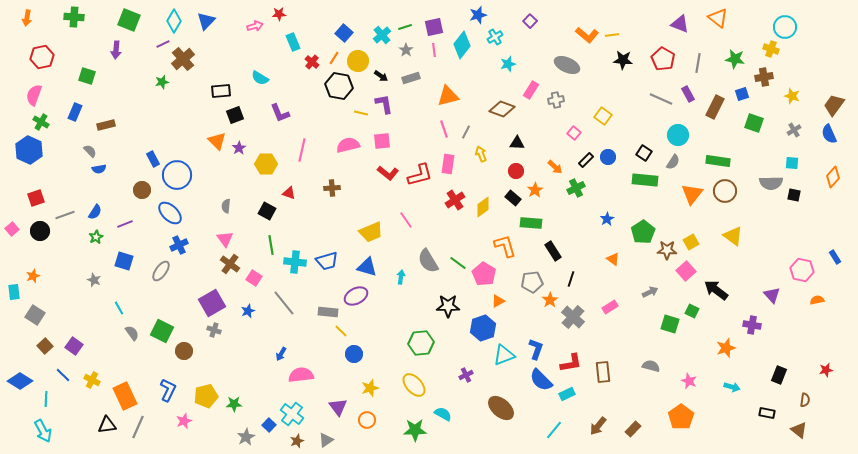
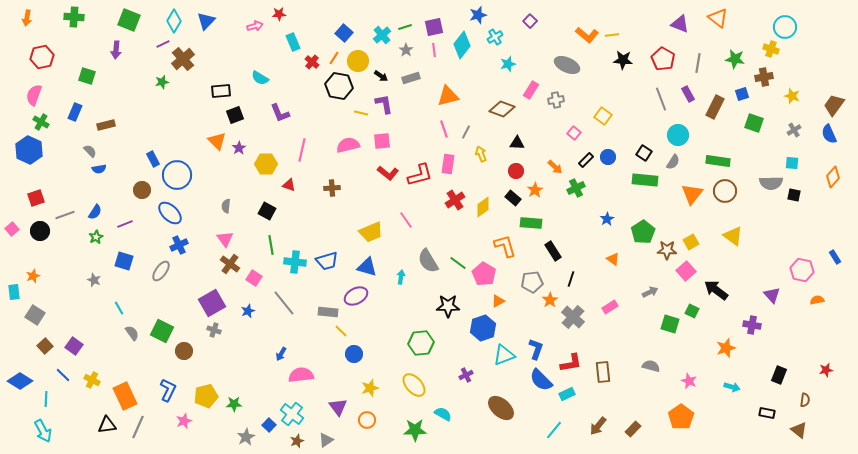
gray line at (661, 99): rotated 45 degrees clockwise
red triangle at (289, 193): moved 8 px up
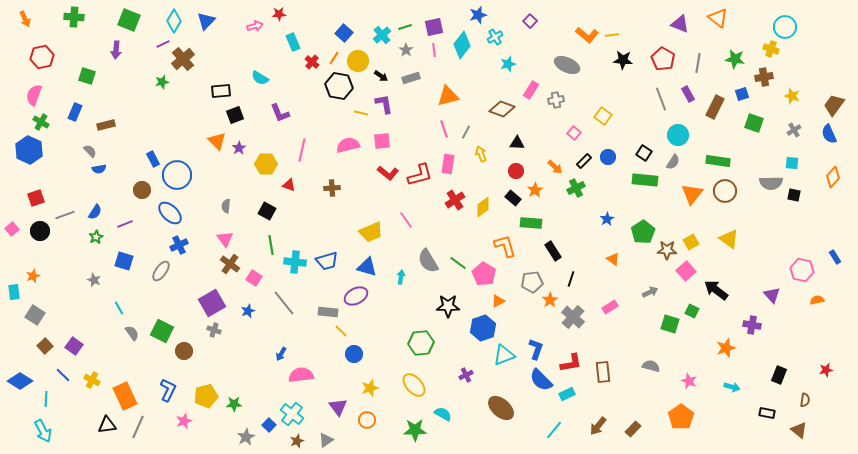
orange arrow at (27, 18): moved 2 px left, 1 px down; rotated 35 degrees counterclockwise
black rectangle at (586, 160): moved 2 px left, 1 px down
yellow triangle at (733, 236): moved 4 px left, 3 px down
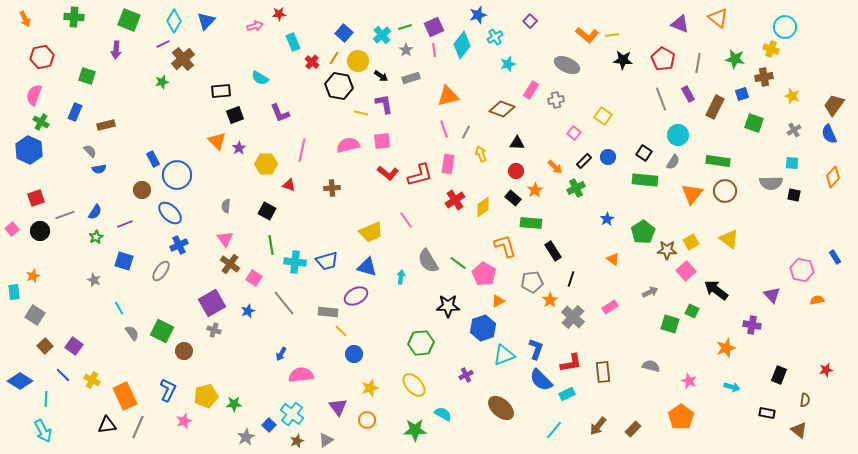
purple square at (434, 27): rotated 12 degrees counterclockwise
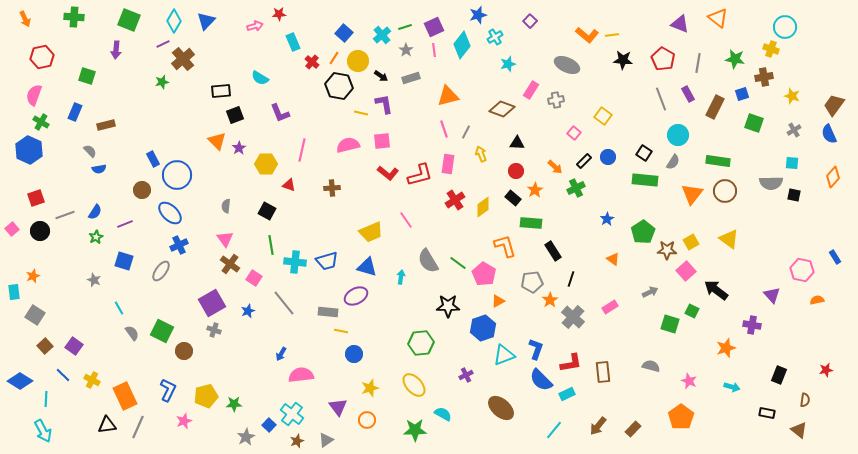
yellow line at (341, 331): rotated 32 degrees counterclockwise
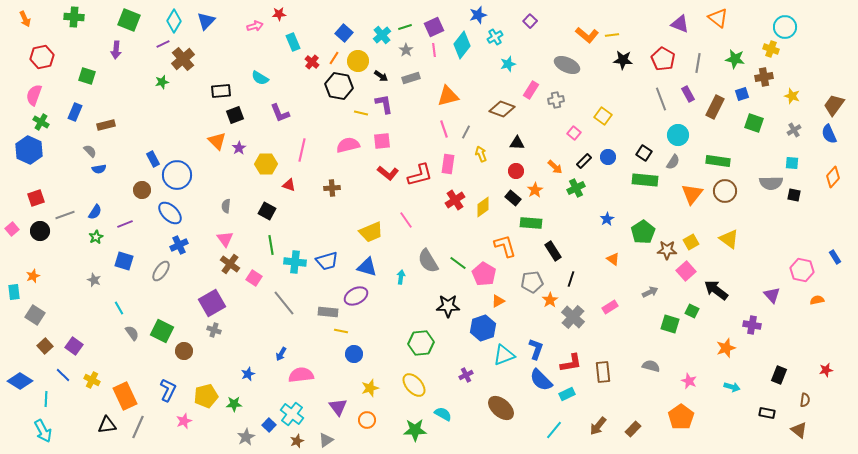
blue star at (248, 311): moved 63 px down
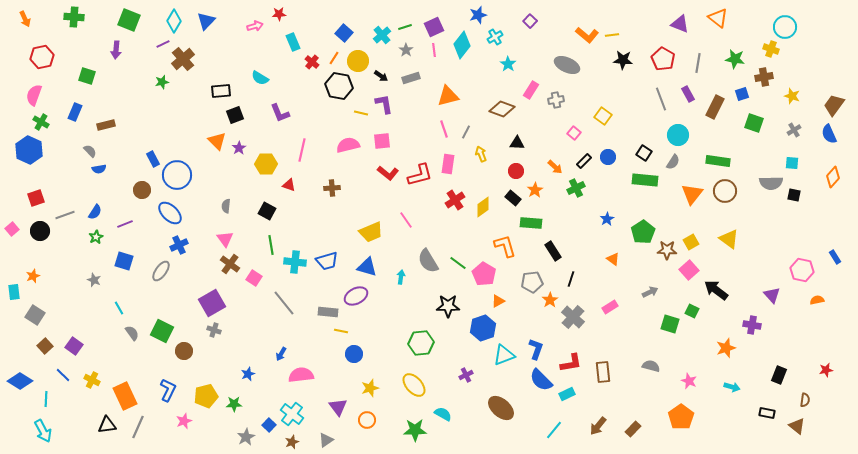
cyan star at (508, 64): rotated 21 degrees counterclockwise
pink square at (686, 271): moved 3 px right, 1 px up
brown triangle at (799, 430): moved 2 px left, 4 px up
brown star at (297, 441): moved 5 px left, 1 px down
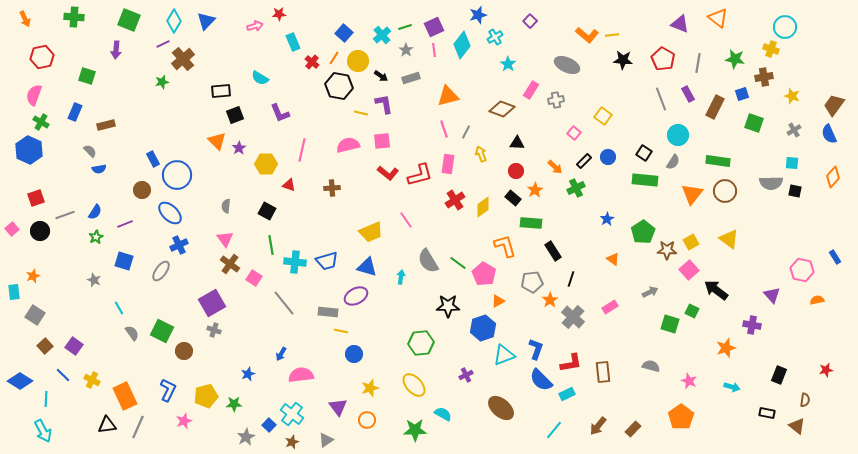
black square at (794, 195): moved 1 px right, 4 px up
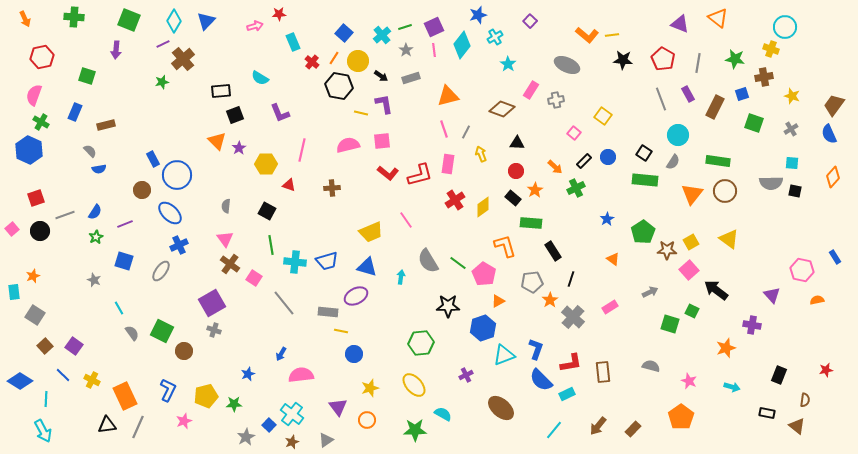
gray cross at (794, 130): moved 3 px left, 1 px up
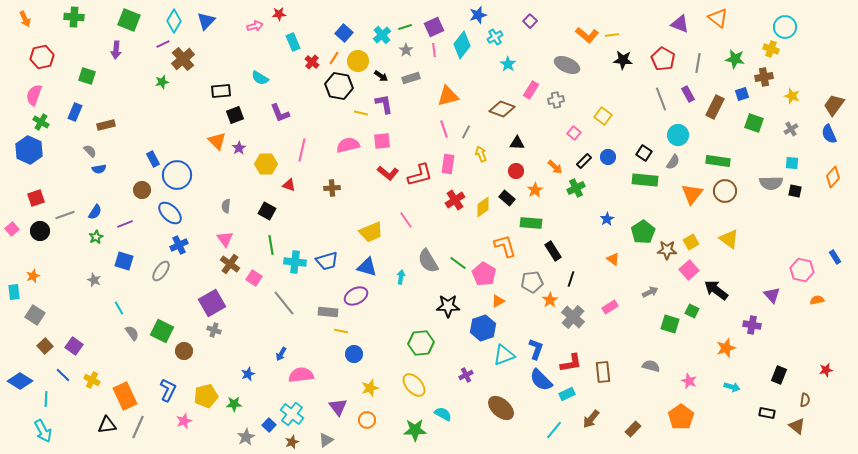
black rectangle at (513, 198): moved 6 px left
brown arrow at (598, 426): moved 7 px left, 7 px up
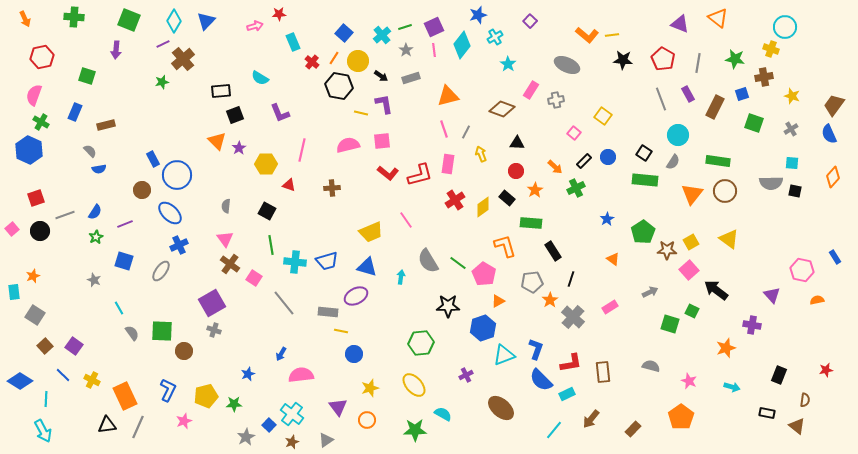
green square at (162, 331): rotated 25 degrees counterclockwise
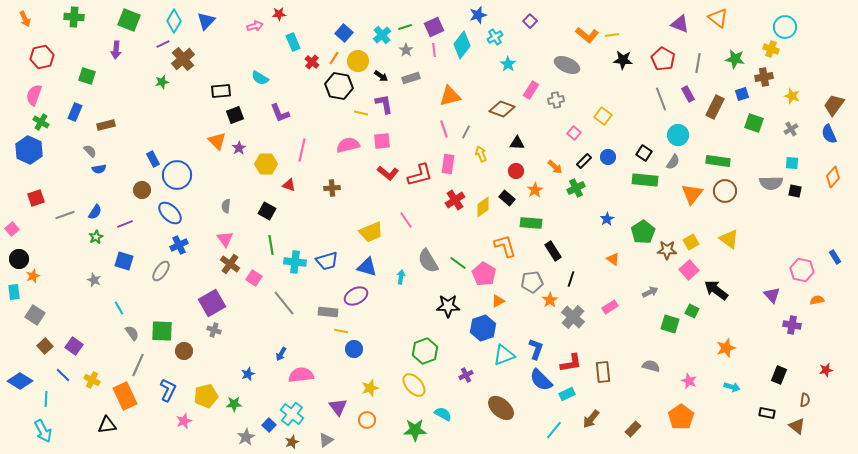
orange triangle at (448, 96): moved 2 px right
black circle at (40, 231): moved 21 px left, 28 px down
purple cross at (752, 325): moved 40 px right
green hexagon at (421, 343): moved 4 px right, 8 px down; rotated 15 degrees counterclockwise
blue circle at (354, 354): moved 5 px up
gray line at (138, 427): moved 62 px up
